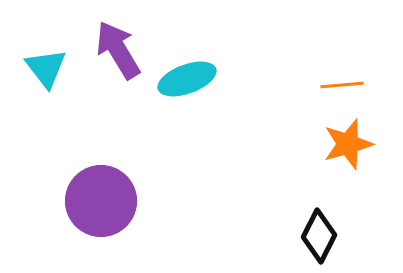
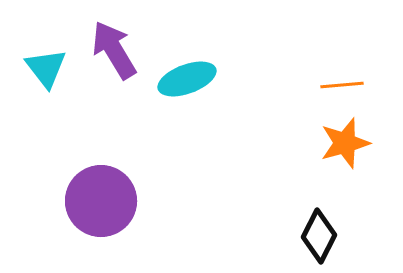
purple arrow: moved 4 px left
orange star: moved 3 px left, 1 px up
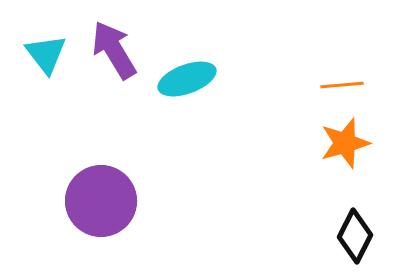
cyan triangle: moved 14 px up
black diamond: moved 36 px right
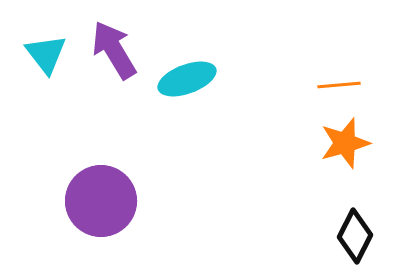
orange line: moved 3 px left
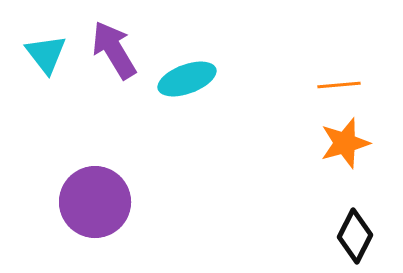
purple circle: moved 6 px left, 1 px down
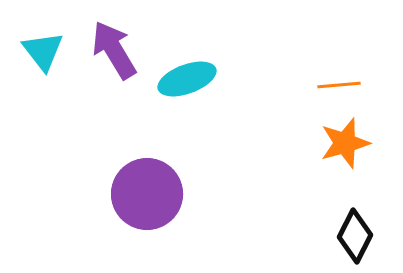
cyan triangle: moved 3 px left, 3 px up
purple circle: moved 52 px right, 8 px up
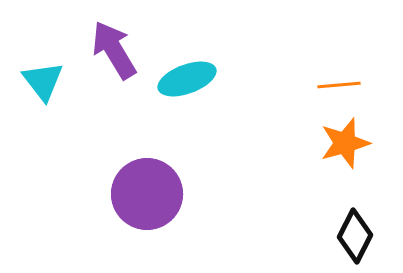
cyan triangle: moved 30 px down
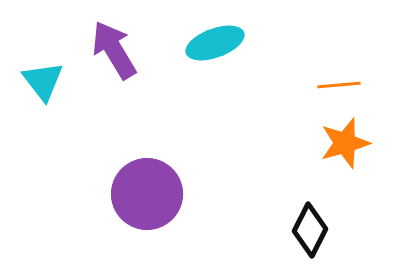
cyan ellipse: moved 28 px right, 36 px up
black diamond: moved 45 px left, 6 px up
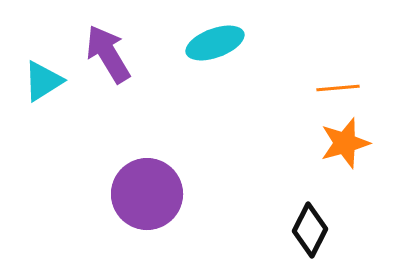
purple arrow: moved 6 px left, 4 px down
cyan triangle: rotated 36 degrees clockwise
orange line: moved 1 px left, 3 px down
